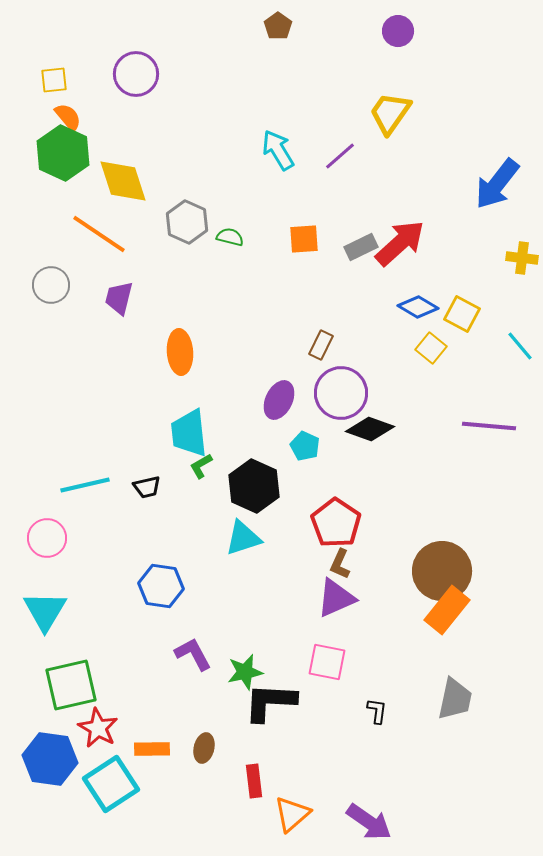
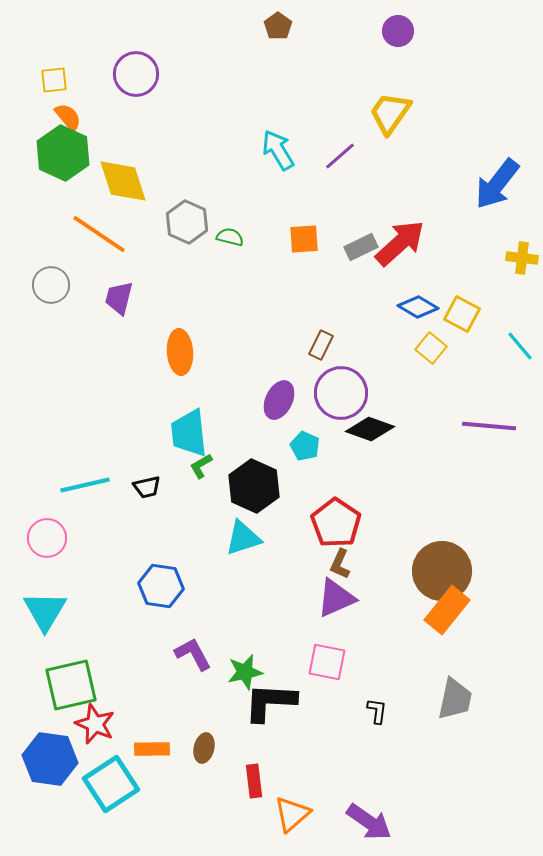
red star at (98, 728): moved 3 px left, 4 px up; rotated 6 degrees counterclockwise
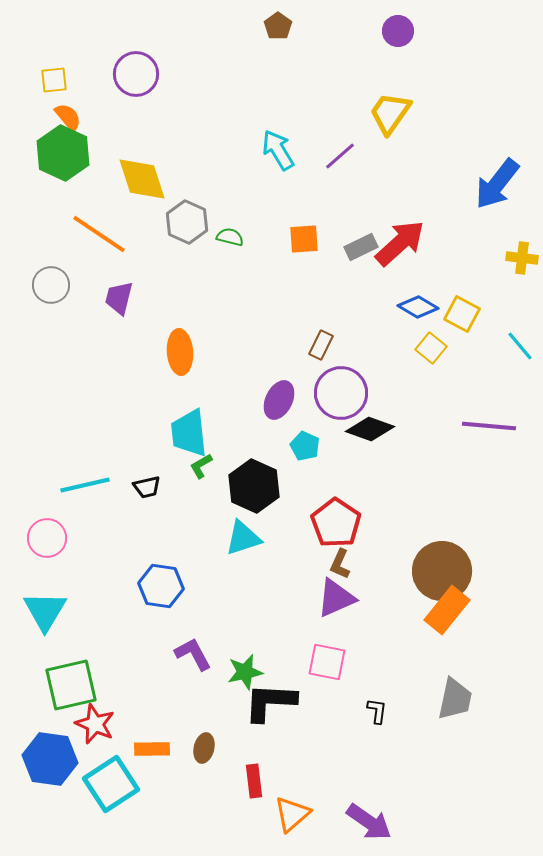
yellow diamond at (123, 181): moved 19 px right, 2 px up
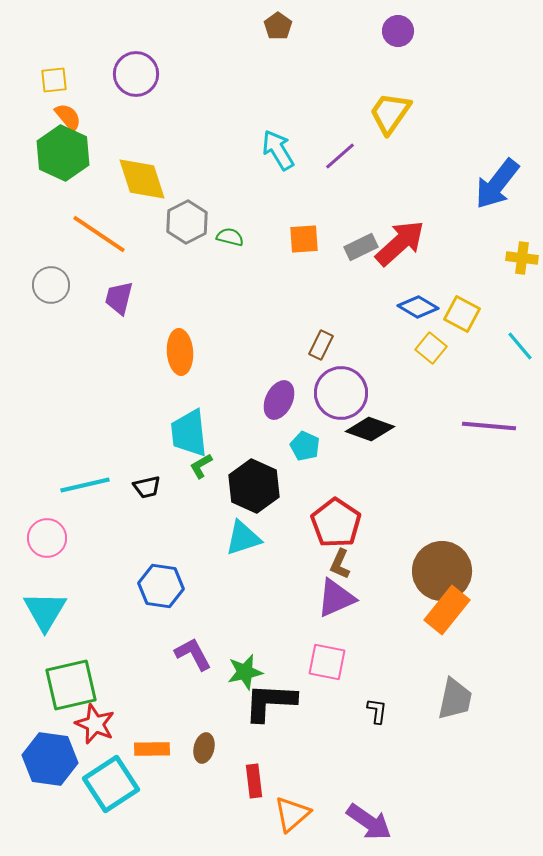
gray hexagon at (187, 222): rotated 9 degrees clockwise
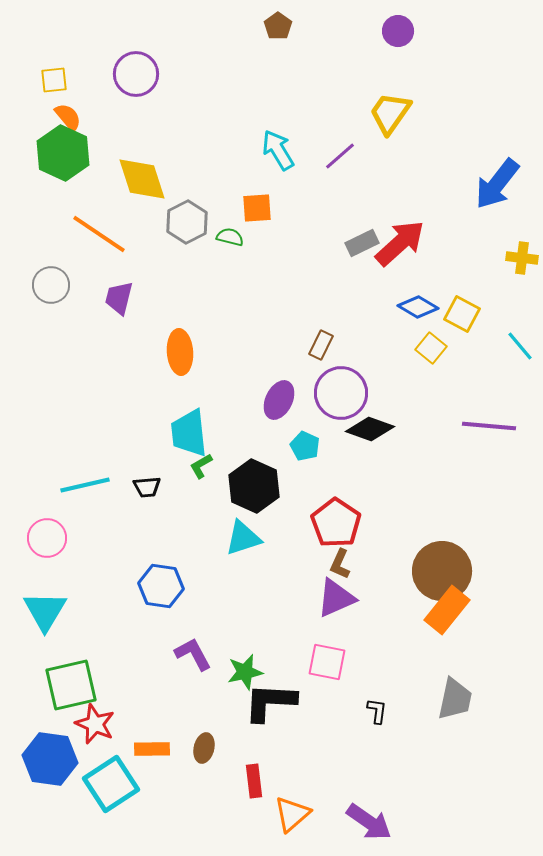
orange square at (304, 239): moved 47 px left, 31 px up
gray rectangle at (361, 247): moved 1 px right, 4 px up
black trapezoid at (147, 487): rotated 8 degrees clockwise
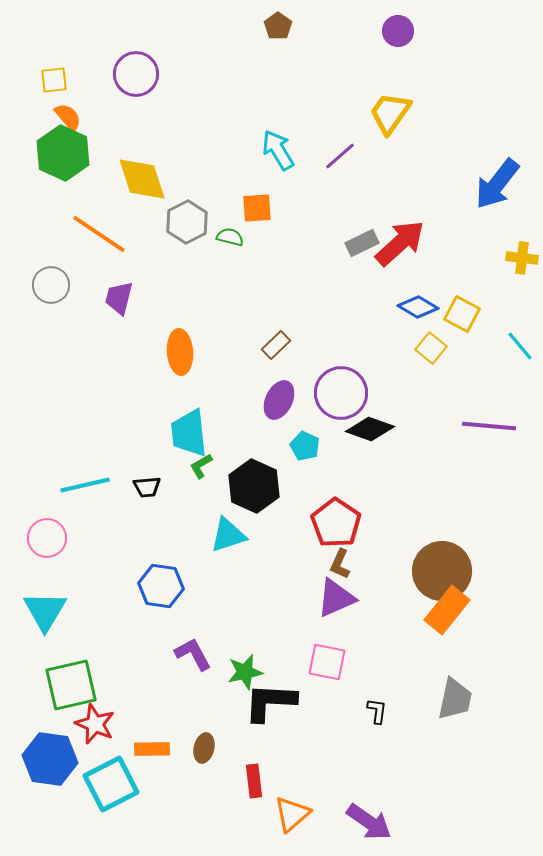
brown rectangle at (321, 345): moved 45 px left; rotated 20 degrees clockwise
cyan triangle at (243, 538): moved 15 px left, 3 px up
cyan square at (111, 784): rotated 6 degrees clockwise
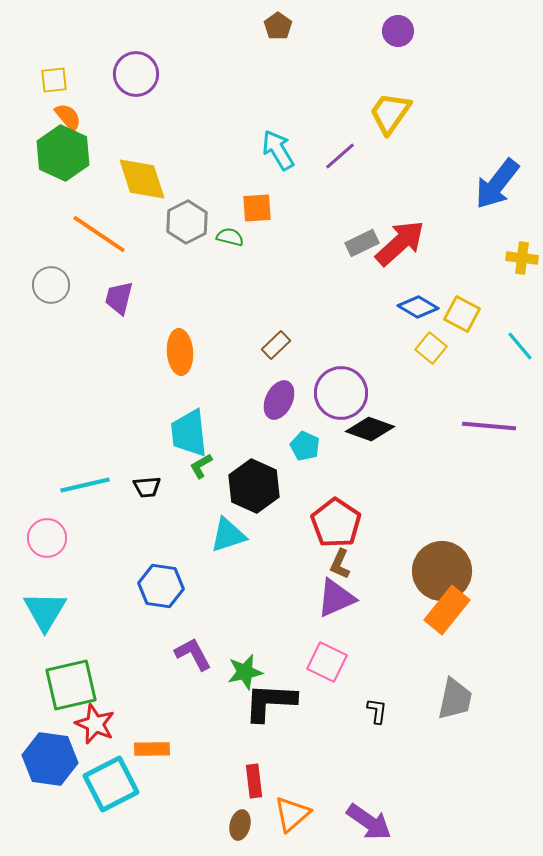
pink square at (327, 662): rotated 15 degrees clockwise
brown ellipse at (204, 748): moved 36 px right, 77 px down
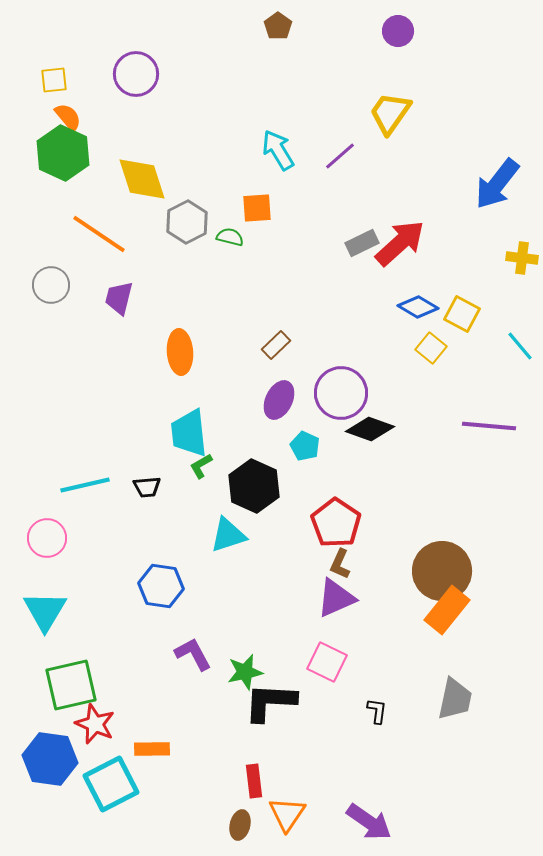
orange triangle at (292, 814): moved 5 px left; rotated 15 degrees counterclockwise
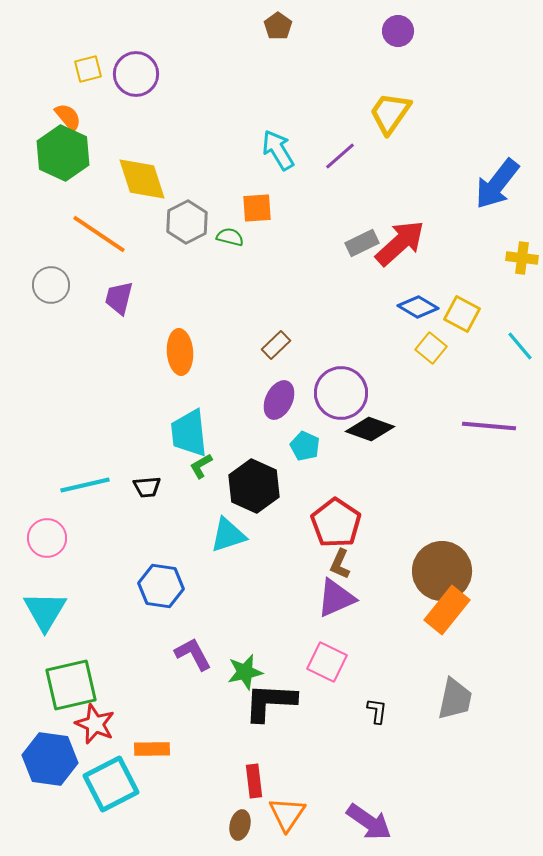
yellow square at (54, 80): moved 34 px right, 11 px up; rotated 8 degrees counterclockwise
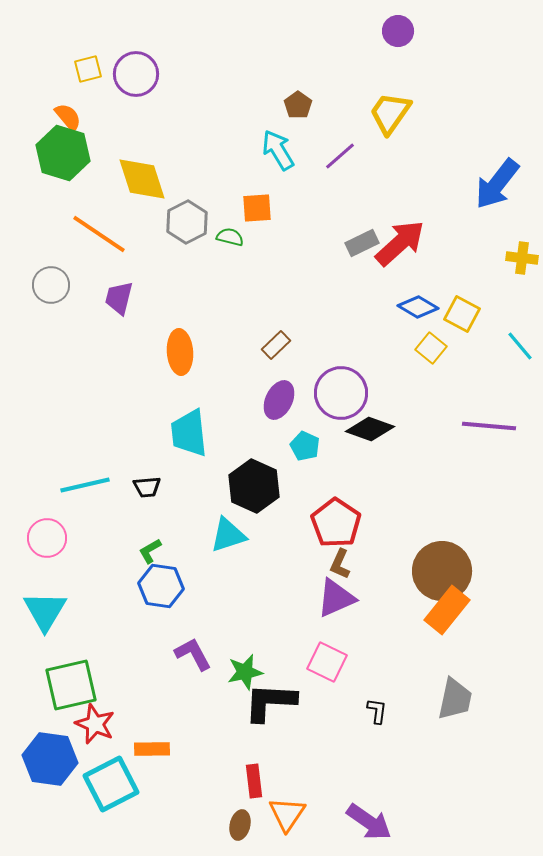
brown pentagon at (278, 26): moved 20 px right, 79 px down
green hexagon at (63, 153): rotated 8 degrees counterclockwise
green L-shape at (201, 466): moved 51 px left, 85 px down
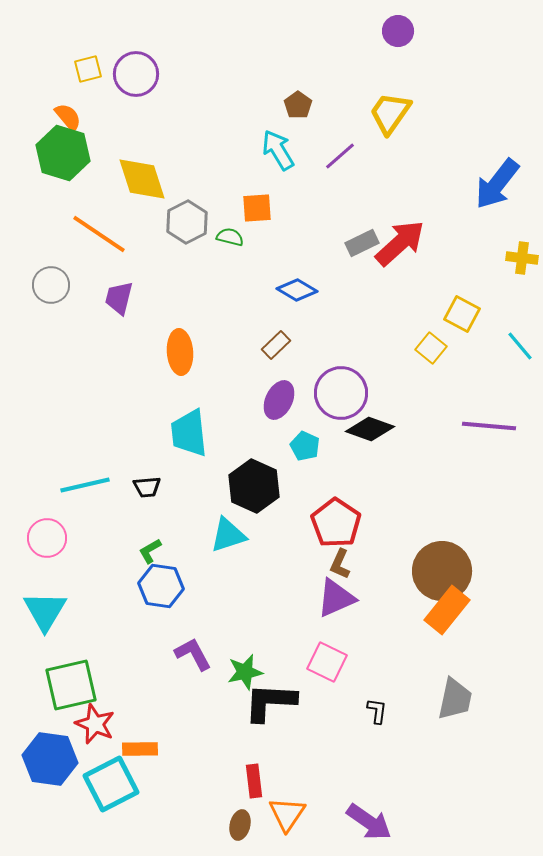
blue diamond at (418, 307): moved 121 px left, 17 px up
orange rectangle at (152, 749): moved 12 px left
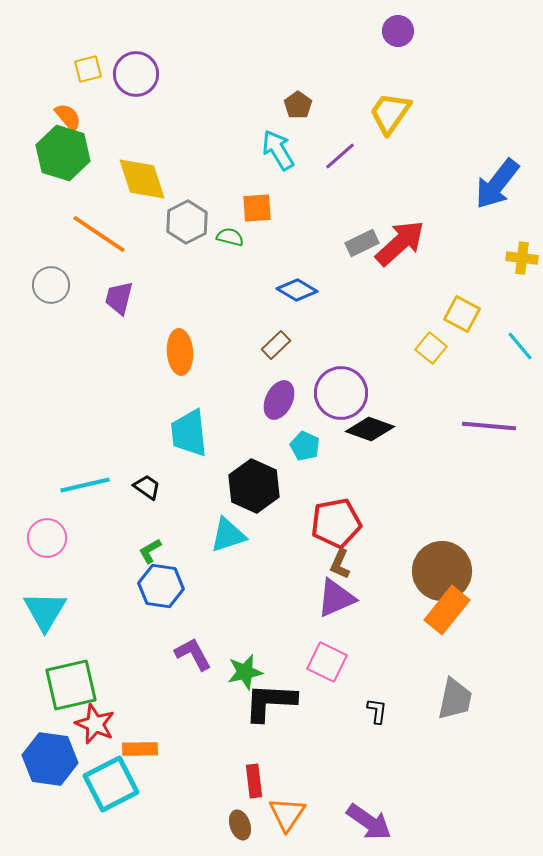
black trapezoid at (147, 487): rotated 140 degrees counterclockwise
red pentagon at (336, 523): rotated 27 degrees clockwise
brown ellipse at (240, 825): rotated 32 degrees counterclockwise
